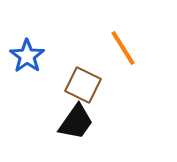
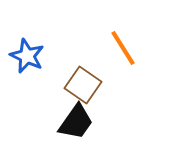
blue star: rotated 12 degrees counterclockwise
brown square: rotated 9 degrees clockwise
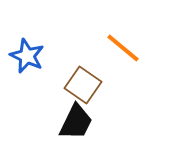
orange line: rotated 18 degrees counterclockwise
black trapezoid: rotated 9 degrees counterclockwise
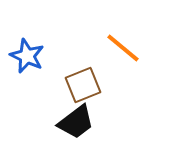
brown square: rotated 33 degrees clockwise
black trapezoid: rotated 27 degrees clockwise
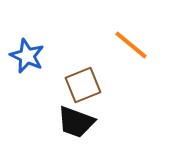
orange line: moved 8 px right, 3 px up
black trapezoid: rotated 57 degrees clockwise
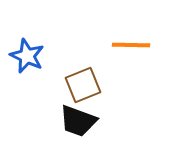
orange line: rotated 39 degrees counterclockwise
black trapezoid: moved 2 px right, 1 px up
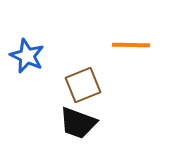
black trapezoid: moved 2 px down
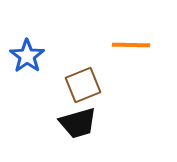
blue star: rotated 12 degrees clockwise
black trapezoid: rotated 36 degrees counterclockwise
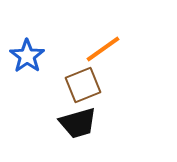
orange line: moved 28 px left, 4 px down; rotated 36 degrees counterclockwise
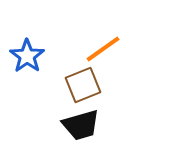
black trapezoid: moved 3 px right, 2 px down
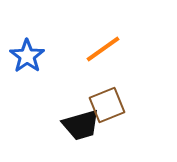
brown square: moved 24 px right, 20 px down
